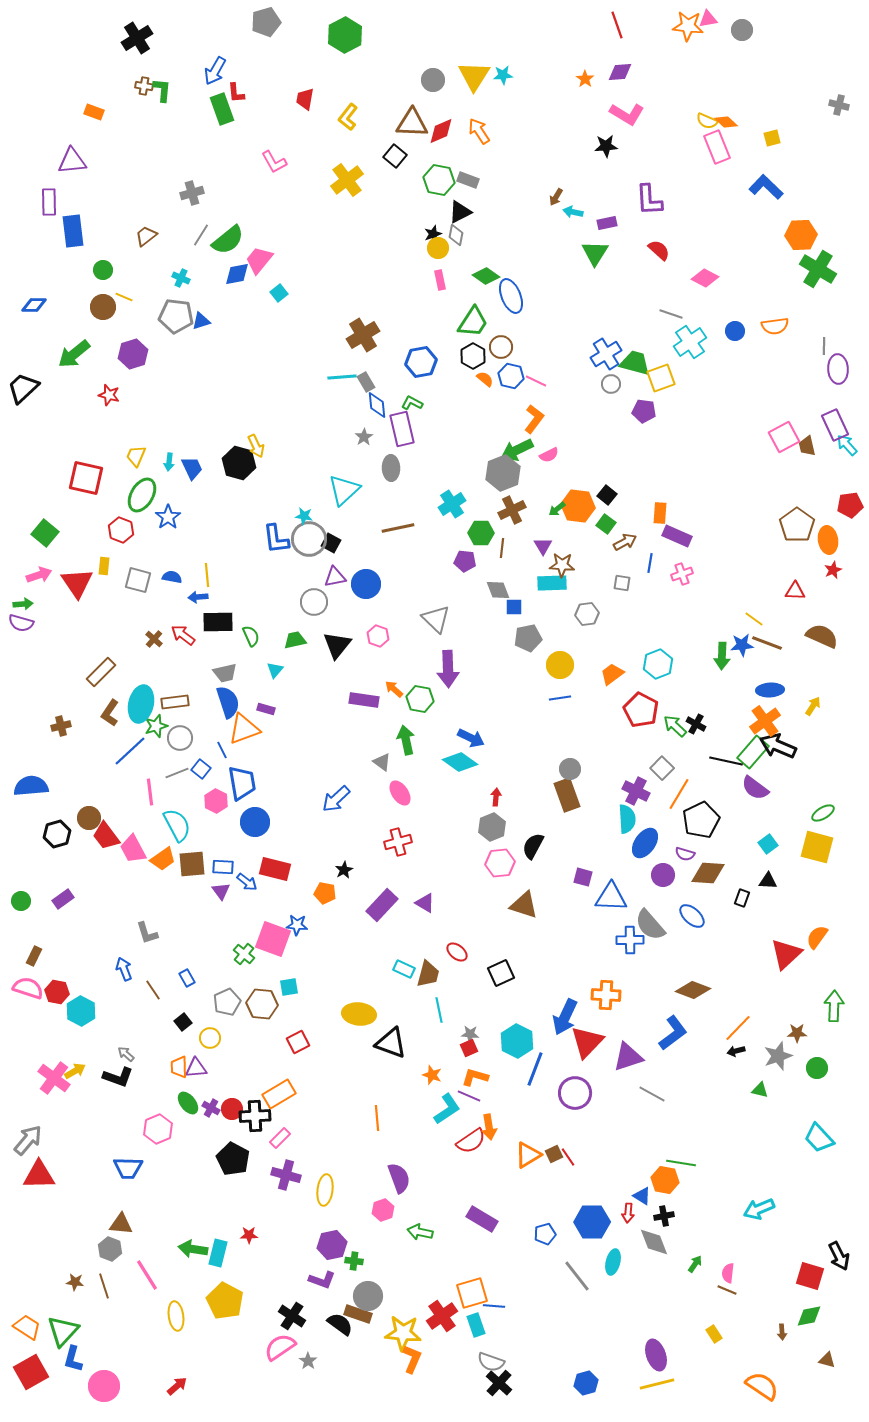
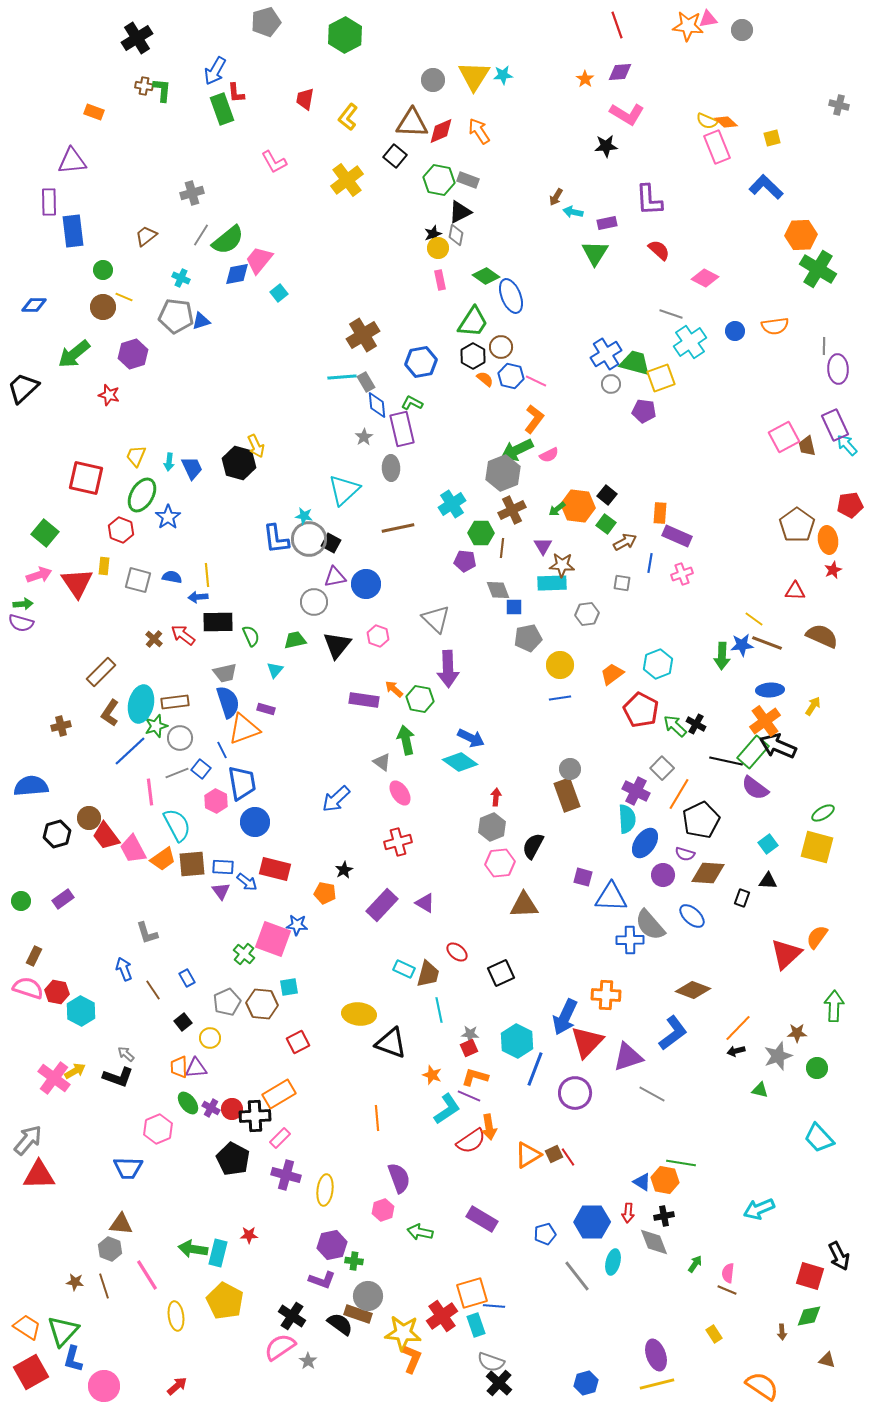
brown triangle at (524, 905): rotated 20 degrees counterclockwise
blue triangle at (642, 1196): moved 14 px up
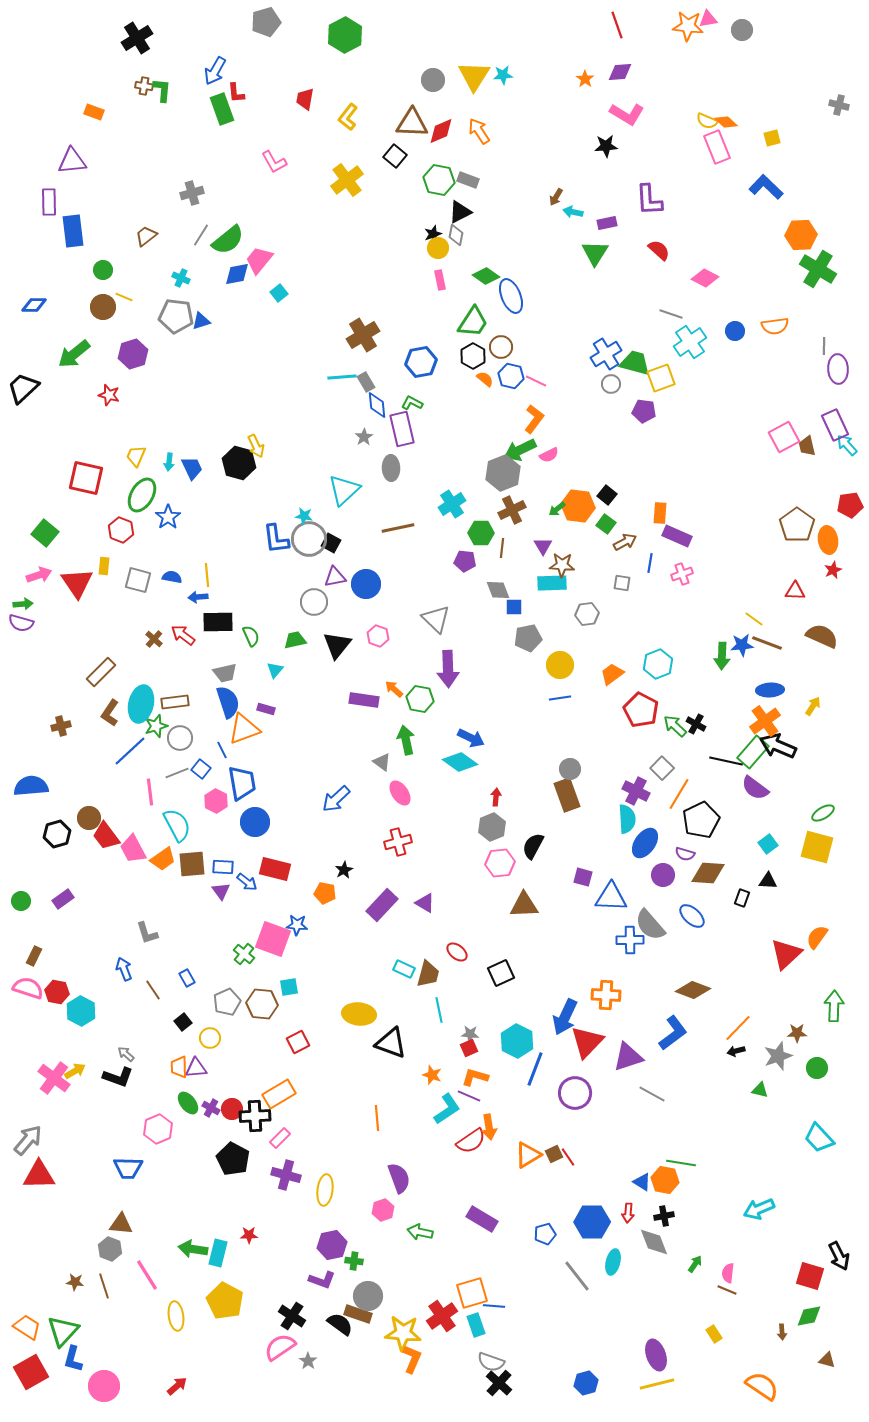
green arrow at (517, 450): moved 3 px right
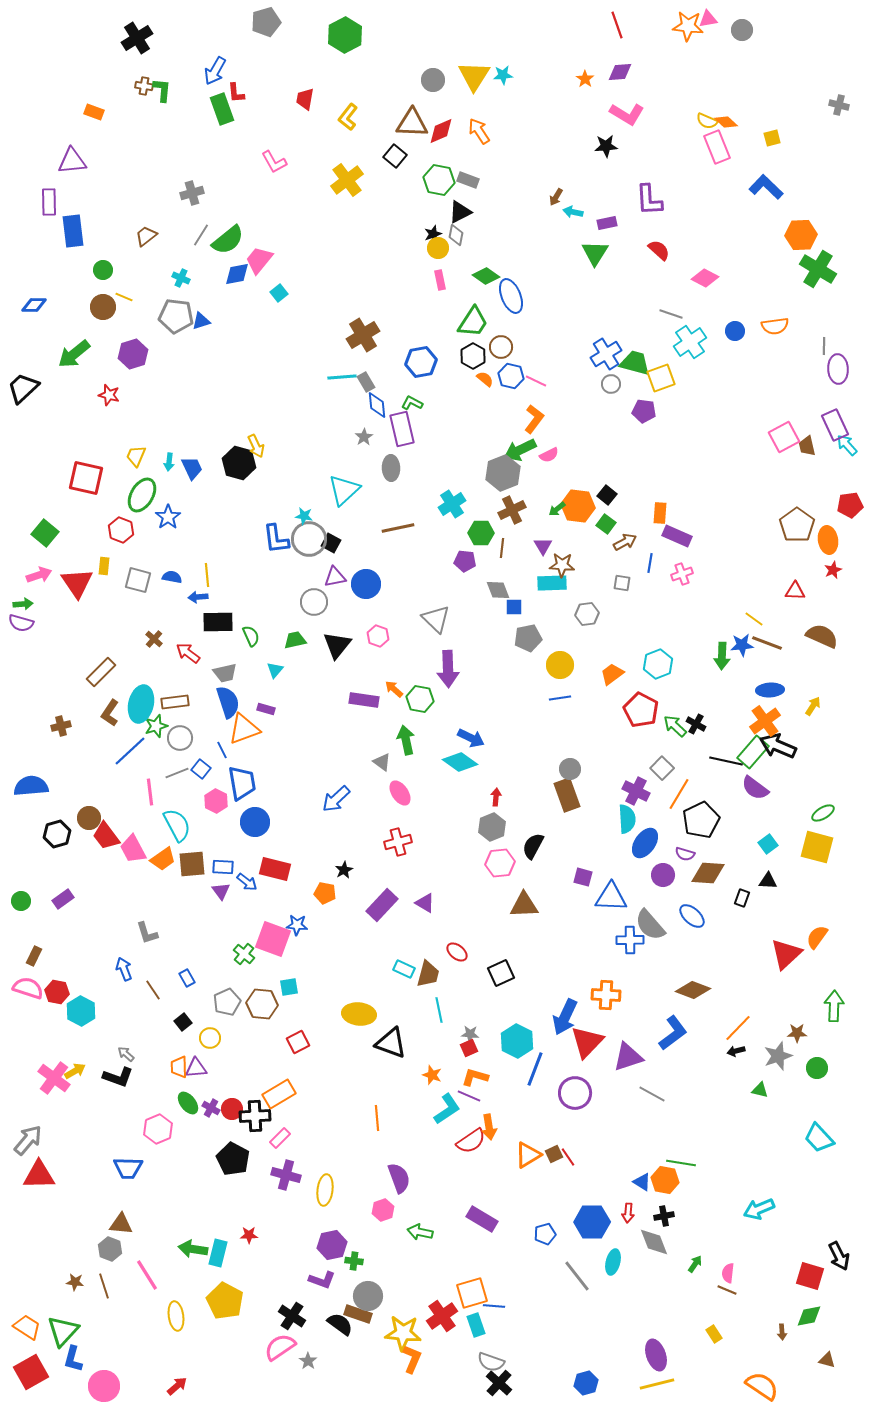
red arrow at (183, 635): moved 5 px right, 18 px down
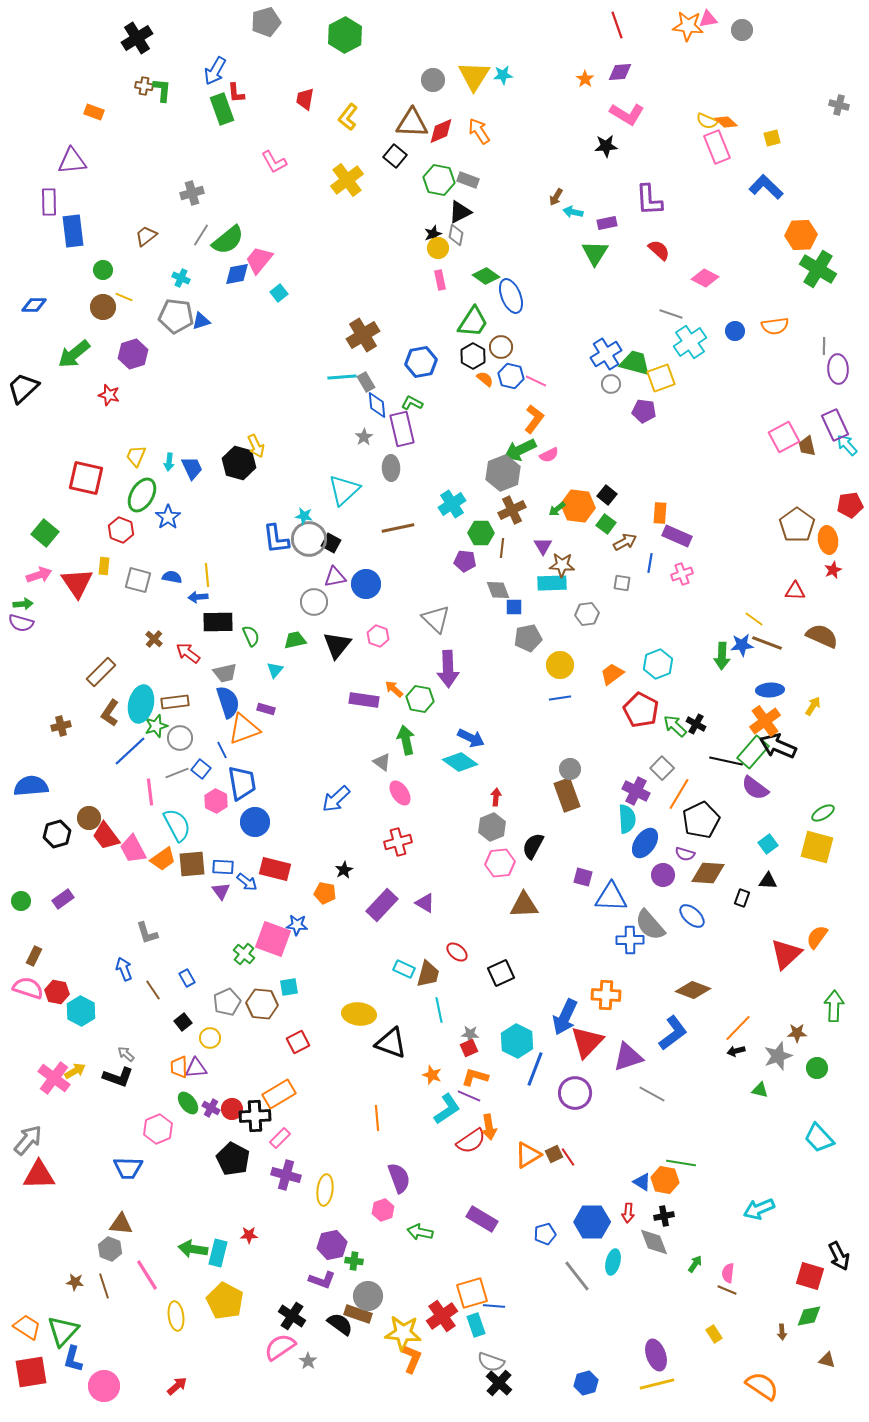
red square at (31, 1372): rotated 20 degrees clockwise
